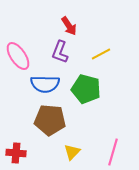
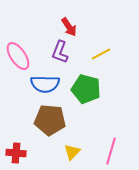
red arrow: moved 1 px down
pink line: moved 2 px left, 1 px up
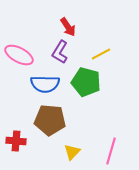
red arrow: moved 1 px left
purple L-shape: rotated 10 degrees clockwise
pink ellipse: moved 1 px right, 1 px up; rotated 28 degrees counterclockwise
green pentagon: moved 7 px up
red cross: moved 12 px up
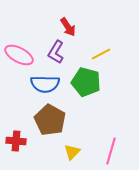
purple L-shape: moved 4 px left
brown pentagon: rotated 24 degrees clockwise
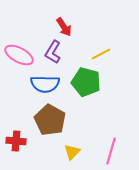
red arrow: moved 4 px left
purple L-shape: moved 3 px left
